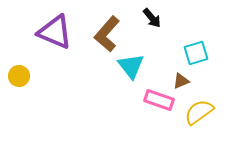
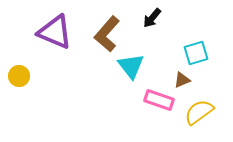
black arrow: rotated 80 degrees clockwise
brown triangle: moved 1 px right, 1 px up
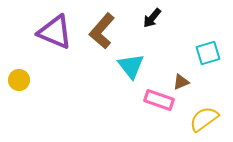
brown L-shape: moved 5 px left, 3 px up
cyan square: moved 12 px right
yellow circle: moved 4 px down
brown triangle: moved 1 px left, 2 px down
yellow semicircle: moved 5 px right, 7 px down
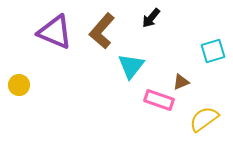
black arrow: moved 1 px left
cyan square: moved 5 px right, 2 px up
cyan triangle: rotated 16 degrees clockwise
yellow circle: moved 5 px down
